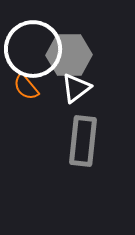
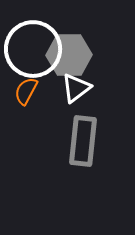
orange semicircle: moved 4 px down; rotated 68 degrees clockwise
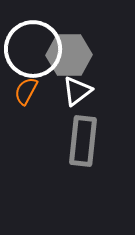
white triangle: moved 1 px right, 3 px down
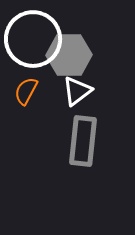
white circle: moved 10 px up
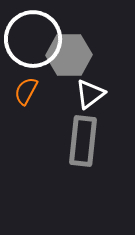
white triangle: moved 13 px right, 3 px down
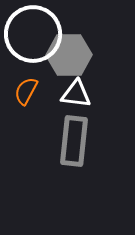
white circle: moved 5 px up
white triangle: moved 14 px left; rotated 44 degrees clockwise
gray rectangle: moved 9 px left
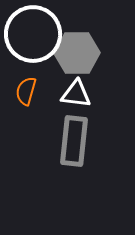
gray hexagon: moved 8 px right, 2 px up
orange semicircle: rotated 12 degrees counterclockwise
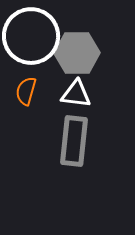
white circle: moved 2 px left, 2 px down
